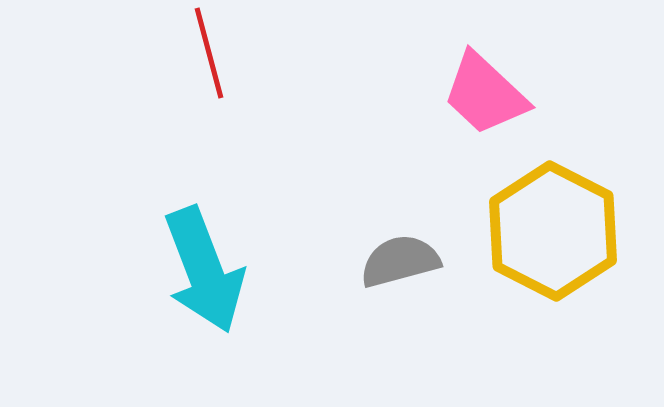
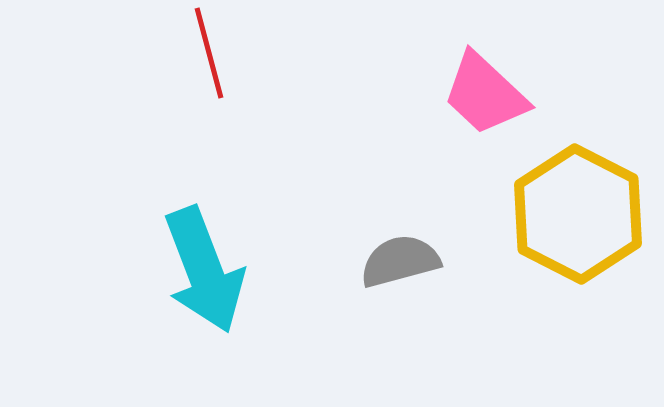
yellow hexagon: moved 25 px right, 17 px up
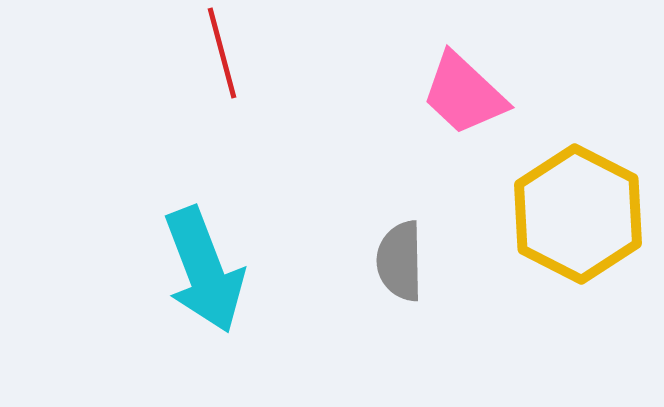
red line: moved 13 px right
pink trapezoid: moved 21 px left
gray semicircle: rotated 76 degrees counterclockwise
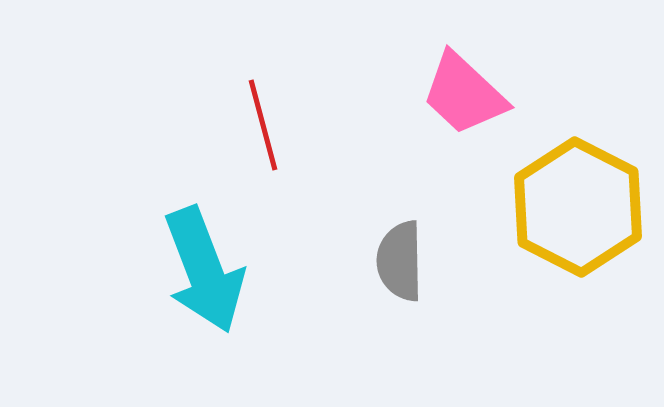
red line: moved 41 px right, 72 px down
yellow hexagon: moved 7 px up
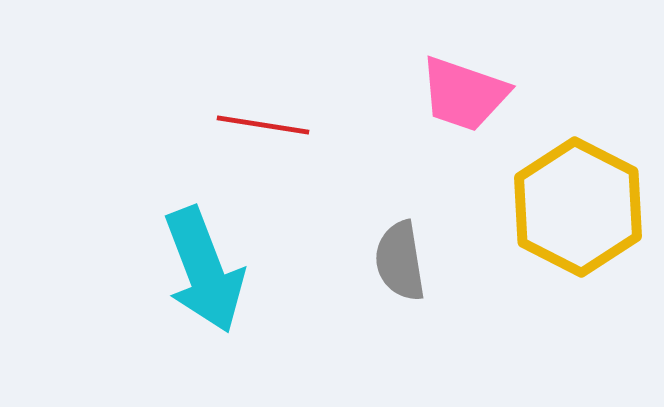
pink trapezoid: rotated 24 degrees counterclockwise
red line: rotated 66 degrees counterclockwise
gray semicircle: rotated 8 degrees counterclockwise
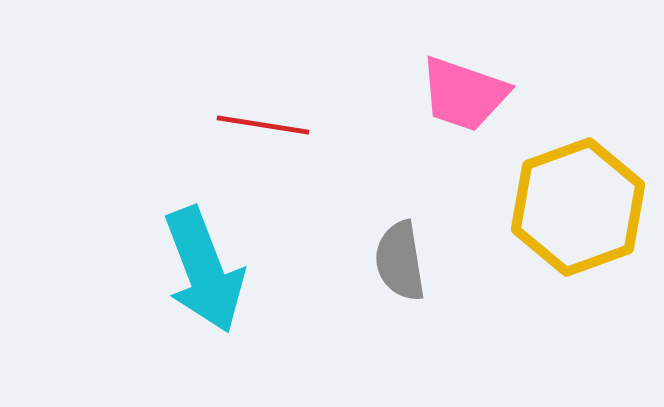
yellow hexagon: rotated 13 degrees clockwise
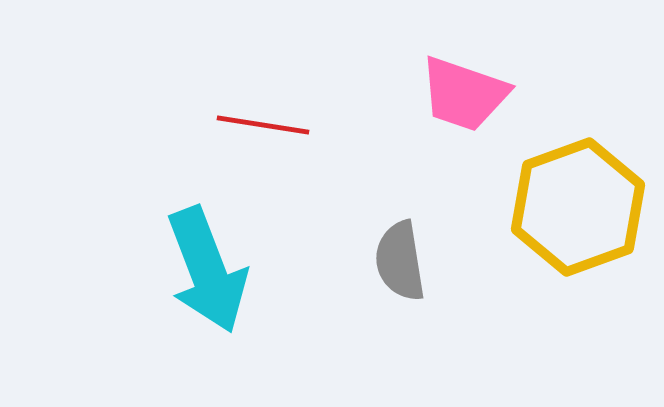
cyan arrow: moved 3 px right
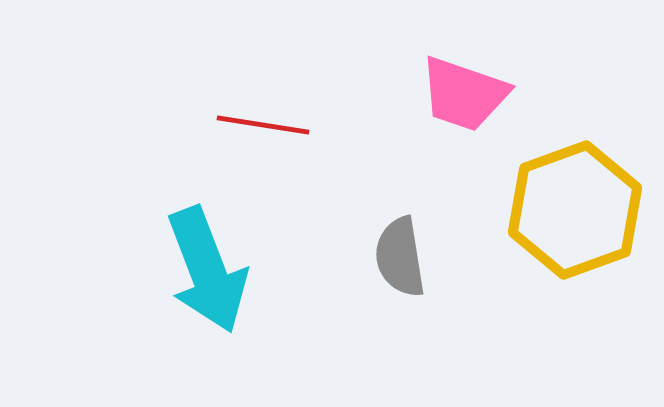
yellow hexagon: moved 3 px left, 3 px down
gray semicircle: moved 4 px up
